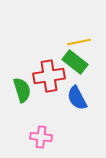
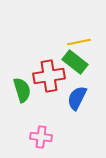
blue semicircle: rotated 55 degrees clockwise
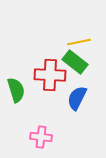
red cross: moved 1 px right, 1 px up; rotated 12 degrees clockwise
green semicircle: moved 6 px left
